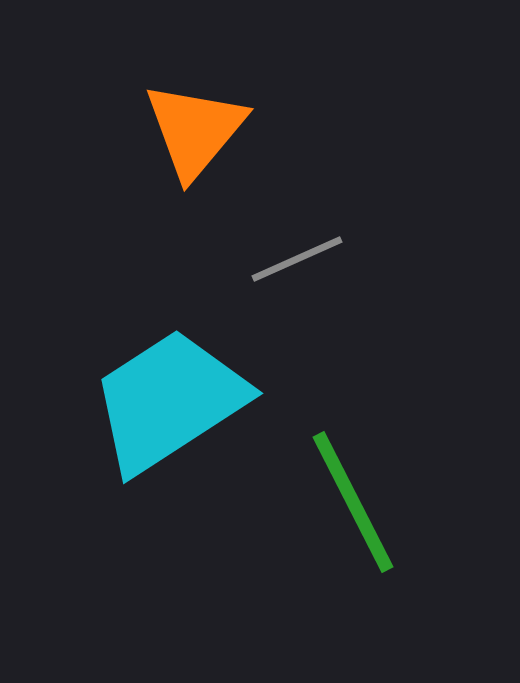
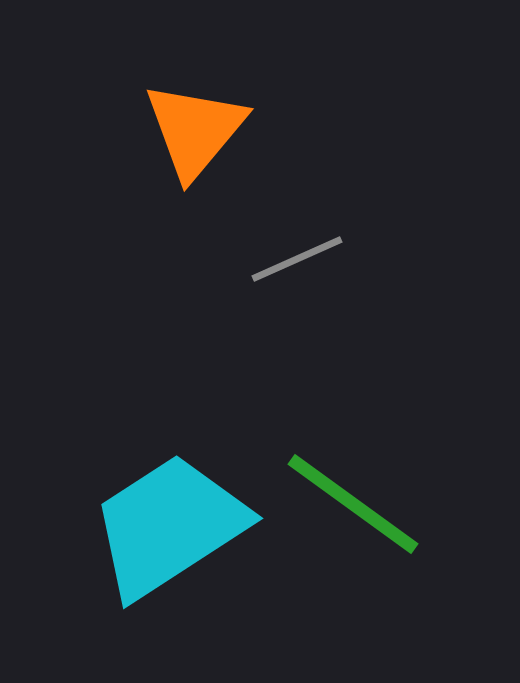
cyan trapezoid: moved 125 px down
green line: moved 2 px down; rotated 27 degrees counterclockwise
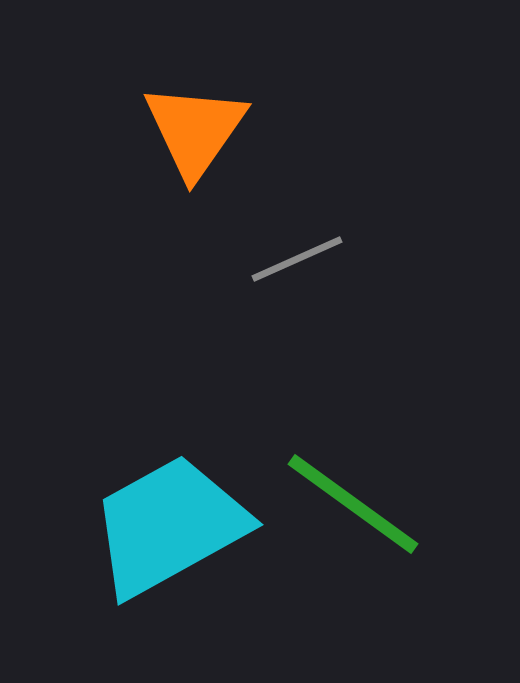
orange triangle: rotated 5 degrees counterclockwise
cyan trapezoid: rotated 4 degrees clockwise
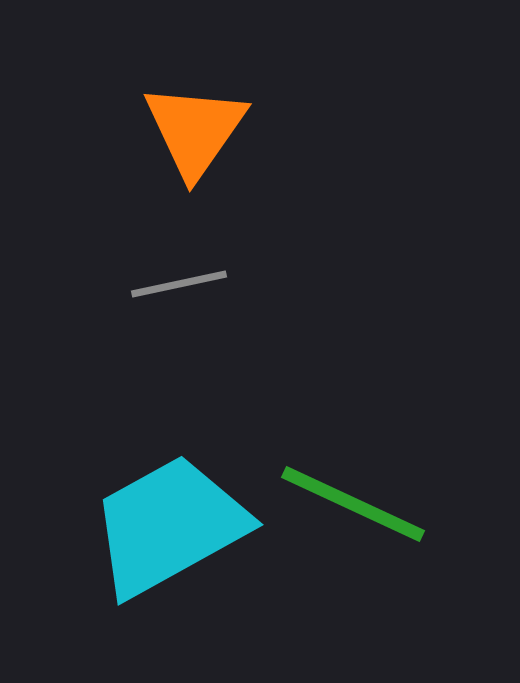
gray line: moved 118 px left, 25 px down; rotated 12 degrees clockwise
green line: rotated 11 degrees counterclockwise
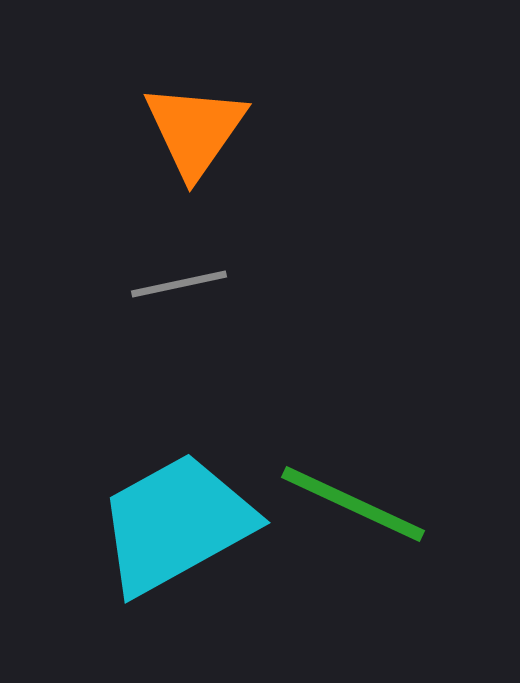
cyan trapezoid: moved 7 px right, 2 px up
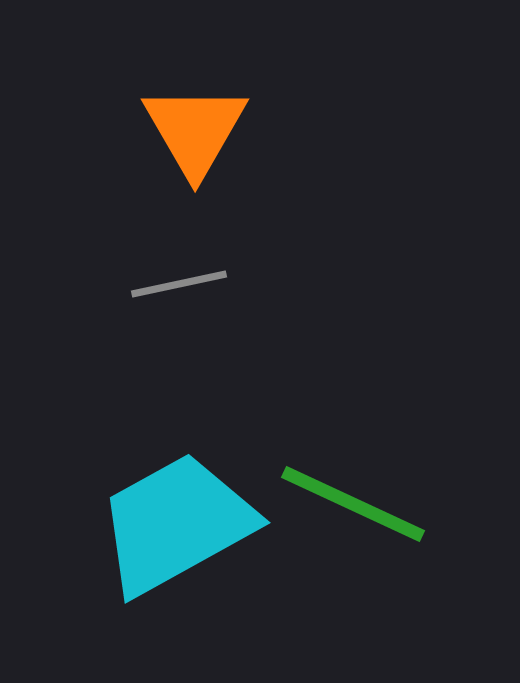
orange triangle: rotated 5 degrees counterclockwise
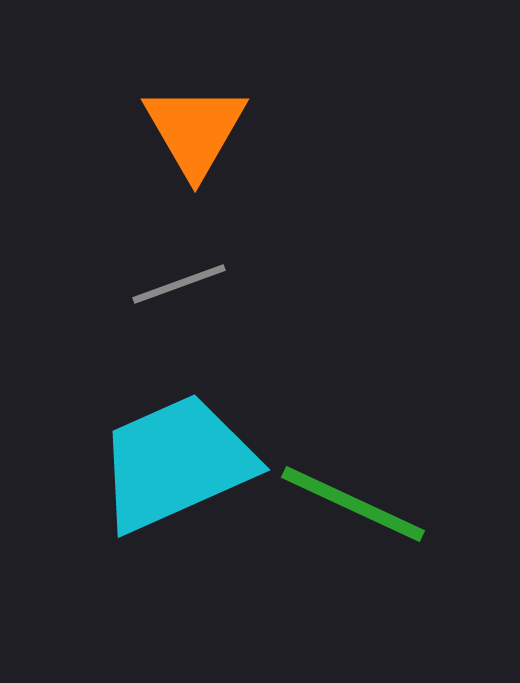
gray line: rotated 8 degrees counterclockwise
cyan trapezoid: moved 61 px up; rotated 5 degrees clockwise
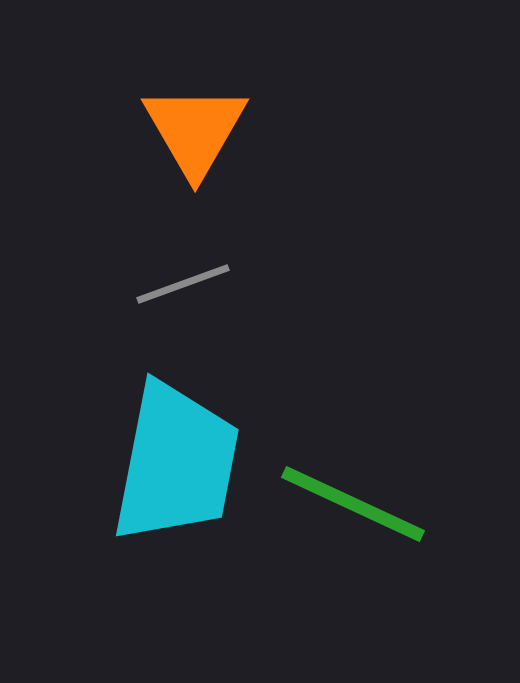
gray line: moved 4 px right
cyan trapezoid: rotated 125 degrees clockwise
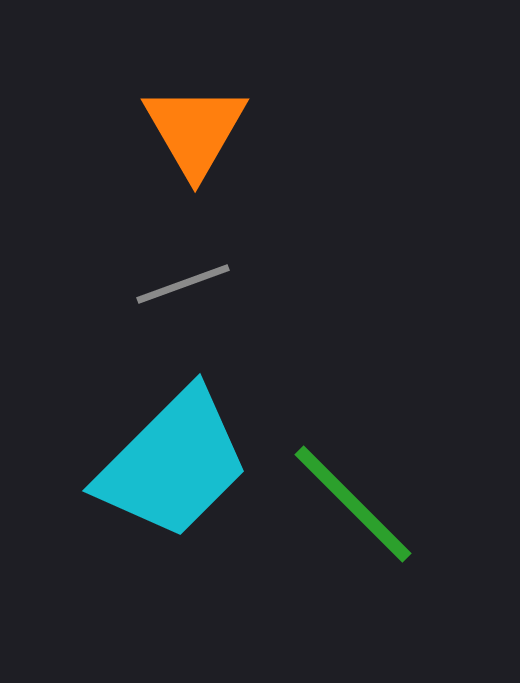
cyan trapezoid: moved 3 px left, 1 px down; rotated 34 degrees clockwise
green line: rotated 20 degrees clockwise
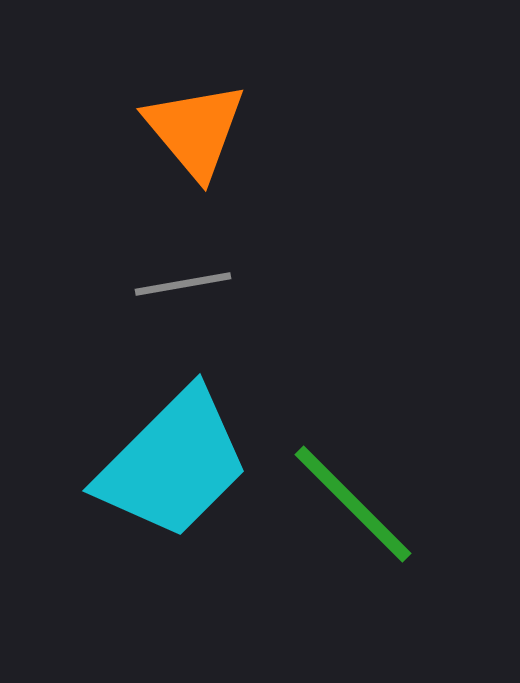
orange triangle: rotated 10 degrees counterclockwise
gray line: rotated 10 degrees clockwise
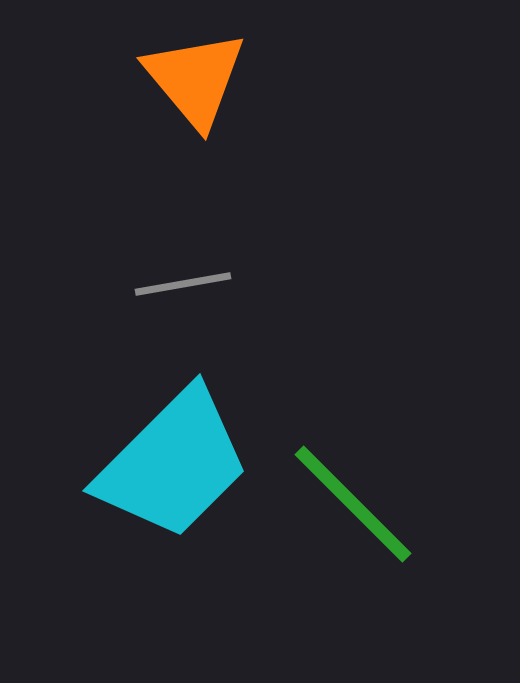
orange triangle: moved 51 px up
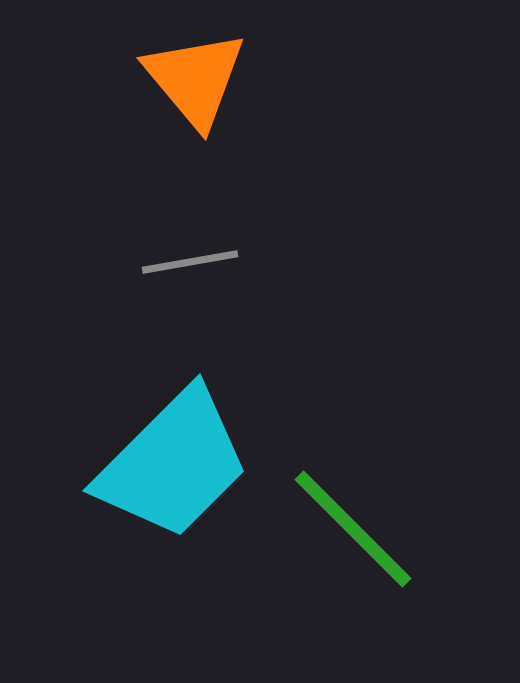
gray line: moved 7 px right, 22 px up
green line: moved 25 px down
